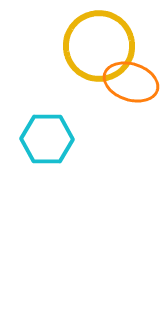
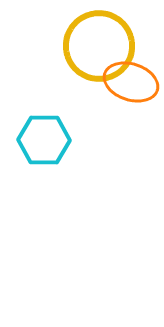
cyan hexagon: moved 3 px left, 1 px down
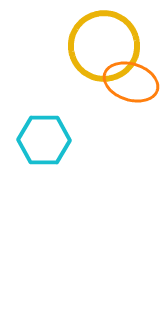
yellow circle: moved 5 px right
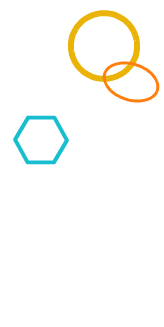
cyan hexagon: moved 3 px left
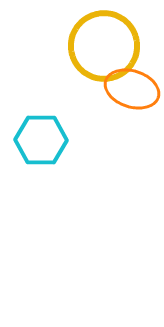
orange ellipse: moved 1 px right, 7 px down
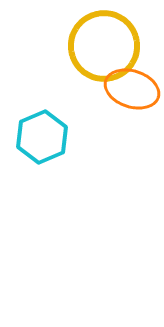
cyan hexagon: moved 1 px right, 3 px up; rotated 24 degrees counterclockwise
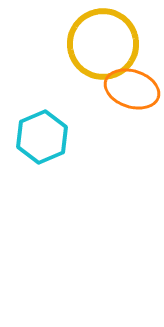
yellow circle: moved 1 px left, 2 px up
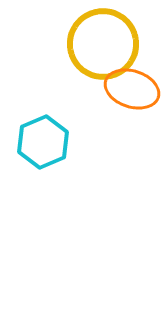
cyan hexagon: moved 1 px right, 5 px down
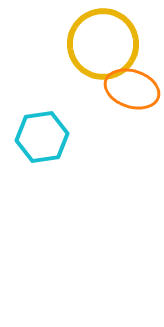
cyan hexagon: moved 1 px left, 5 px up; rotated 15 degrees clockwise
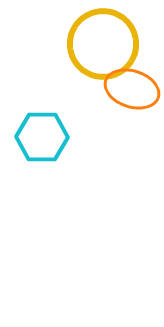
cyan hexagon: rotated 9 degrees clockwise
